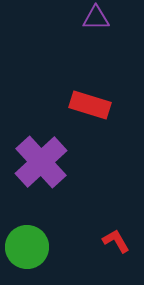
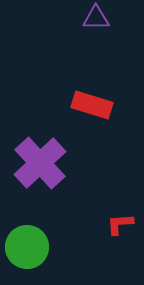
red rectangle: moved 2 px right
purple cross: moved 1 px left, 1 px down
red L-shape: moved 4 px right, 17 px up; rotated 64 degrees counterclockwise
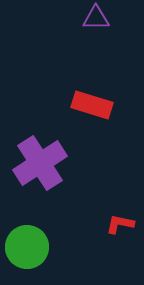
purple cross: rotated 10 degrees clockwise
red L-shape: rotated 16 degrees clockwise
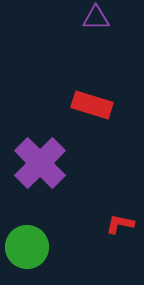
purple cross: rotated 12 degrees counterclockwise
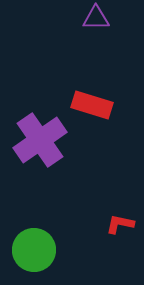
purple cross: moved 23 px up; rotated 10 degrees clockwise
green circle: moved 7 px right, 3 px down
